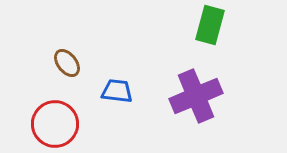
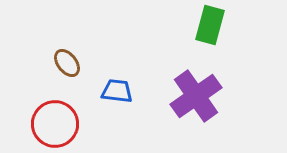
purple cross: rotated 12 degrees counterclockwise
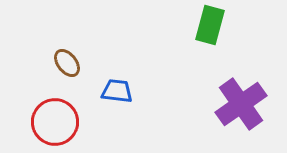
purple cross: moved 45 px right, 8 px down
red circle: moved 2 px up
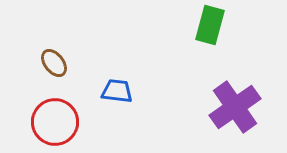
brown ellipse: moved 13 px left
purple cross: moved 6 px left, 3 px down
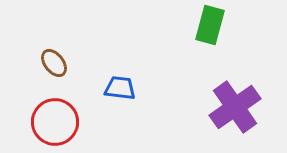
blue trapezoid: moved 3 px right, 3 px up
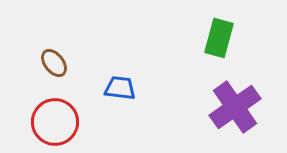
green rectangle: moved 9 px right, 13 px down
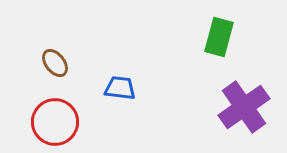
green rectangle: moved 1 px up
brown ellipse: moved 1 px right
purple cross: moved 9 px right
